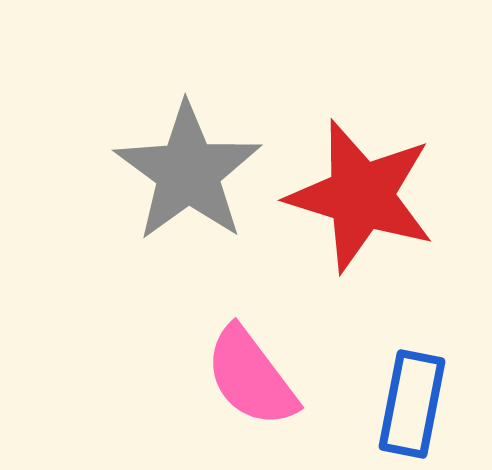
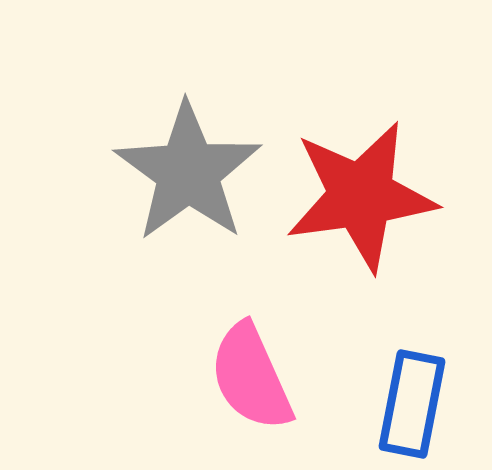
red star: rotated 25 degrees counterclockwise
pink semicircle: rotated 13 degrees clockwise
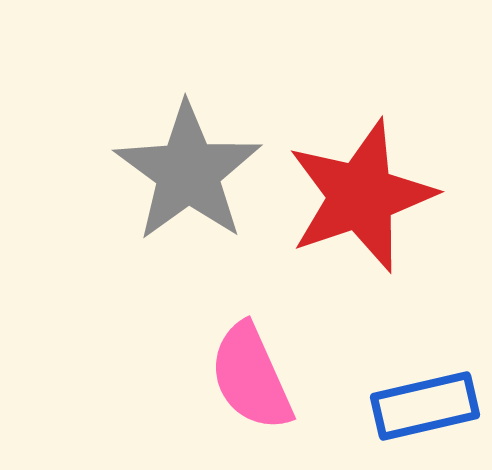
red star: rotated 11 degrees counterclockwise
blue rectangle: moved 13 px right, 2 px down; rotated 66 degrees clockwise
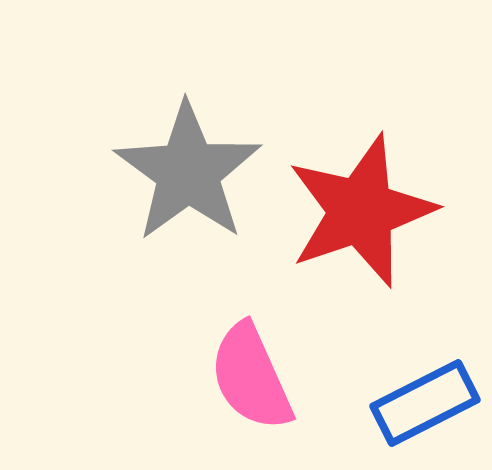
red star: moved 15 px down
blue rectangle: moved 3 px up; rotated 14 degrees counterclockwise
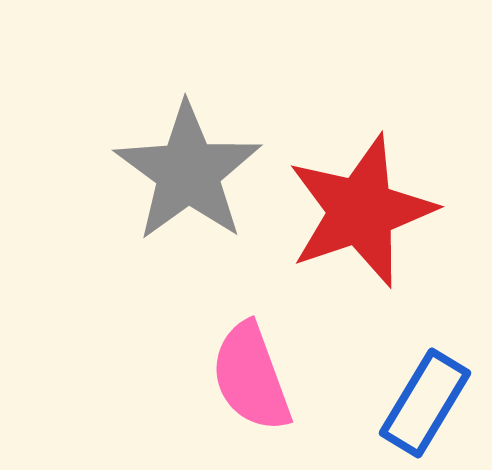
pink semicircle: rotated 4 degrees clockwise
blue rectangle: rotated 32 degrees counterclockwise
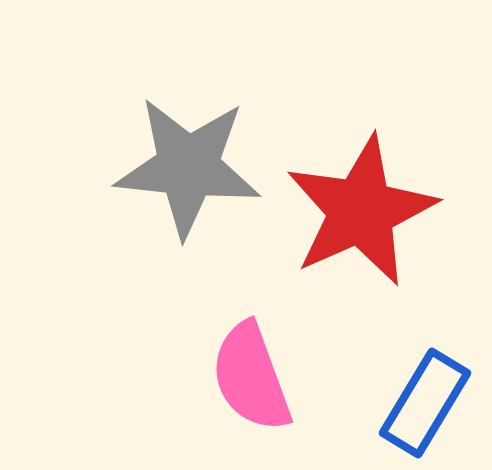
gray star: moved 5 px up; rotated 30 degrees counterclockwise
red star: rotated 5 degrees counterclockwise
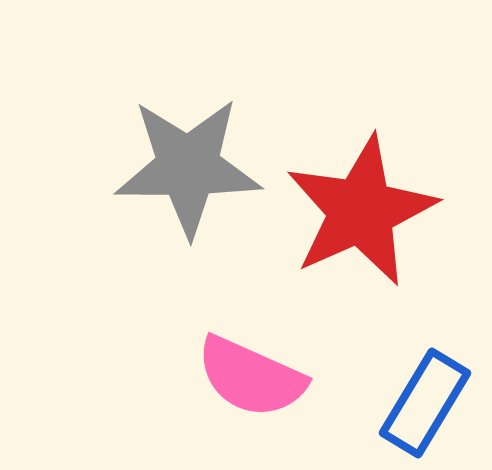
gray star: rotated 6 degrees counterclockwise
pink semicircle: rotated 46 degrees counterclockwise
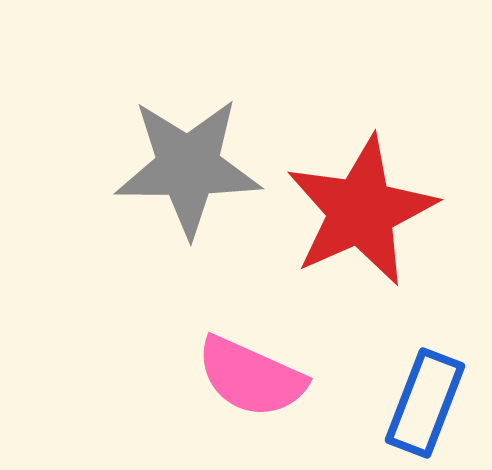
blue rectangle: rotated 10 degrees counterclockwise
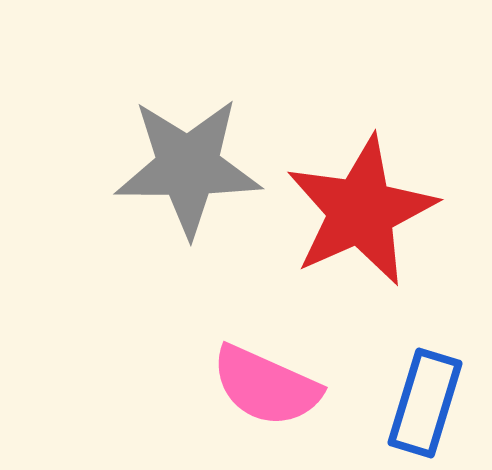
pink semicircle: moved 15 px right, 9 px down
blue rectangle: rotated 4 degrees counterclockwise
